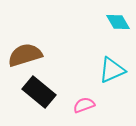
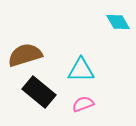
cyan triangle: moved 31 px left; rotated 24 degrees clockwise
pink semicircle: moved 1 px left, 1 px up
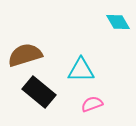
pink semicircle: moved 9 px right
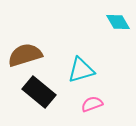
cyan triangle: rotated 16 degrees counterclockwise
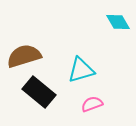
brown semicircle: moved 1 px left, 1 px down
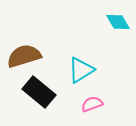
cyan triangle: rotated 16 degrees counterclockwise
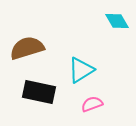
cyan diamond: moved 1 px left, 1 px up
brown semicircle: moved 3 px right, 8 px up
black rectangle: rotated 28 degrees counterclockwise
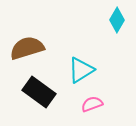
cyan diamond: moved 1 px up; rotated 60 degrees clockwise
black rectangle: rotated 24 degrees clockwise
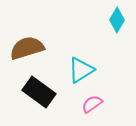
pink semicircle: rotated 15 degrees counterclockwise
